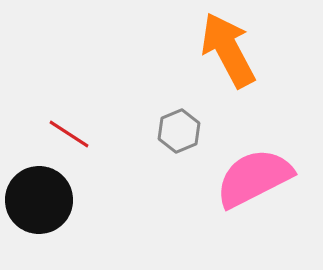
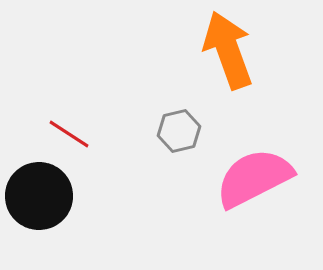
orange arrow: rotated 8 degrees clockwise
gray hexagon: rotated 9 degrees clockwise
black circle: moved 4 px up
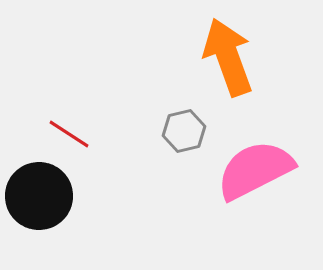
orange arrow: moved 7 px down
gray hexagon: moved 5 px right
pink semicircle: moved 1 px right, 8 px up
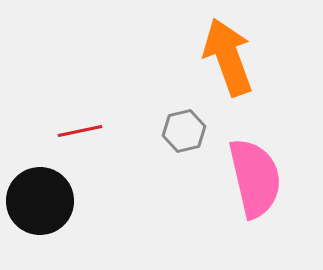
red line: moved 11 px right, 3 px up; rotated 45 degrees counterclockwise
pink semicircle: moved 8 px down; rotated 104 degrees clockwise
black circle: moved 1 px right, 5 px down
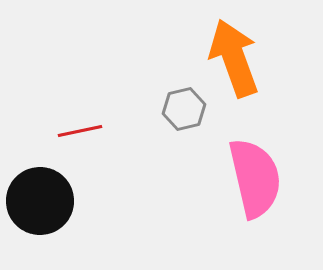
orange arrow: moved 6 px right, 1 px down
gray hexagon: moved 22 px up
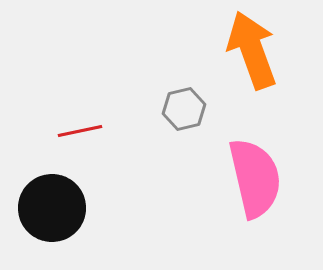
orange arrow: moved 18 px right, 8 px up
black circle: moved 12 px right, 7 px down
